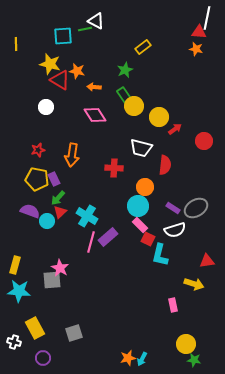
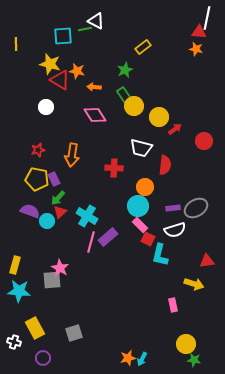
purple rectangle at (173, 208): rotated 40 degrees counterclockwise
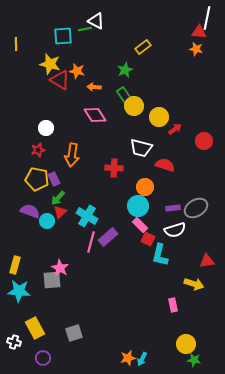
white circle at (46, 107): moved 21 px down
red semicircle at (165, 165): rotated 78 degrees counterclockwise
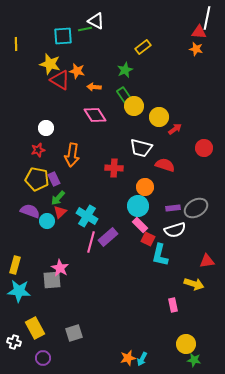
red circle at (204, 141): moved 7 px down
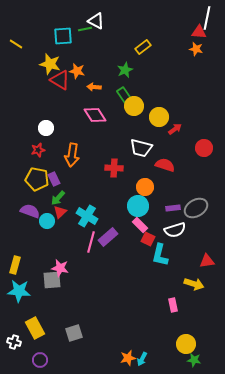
yellow line at (16, 44): rotated 56 degrees counterclockwise
pink star at (60, 268): rotated 18 degrees counterclockwise
purple circle at (43, 358): moved 3 px left, 2 px down
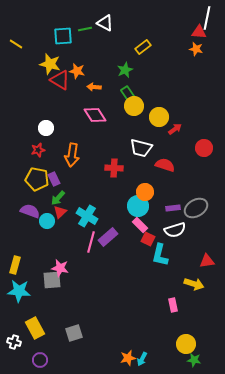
white triangle at (96, 21): moved 9 px right, 2 px down
green rectangle at (124, 95): moved 4 px right, 1 px up
orange circle at (145, 187): moved 5 px down
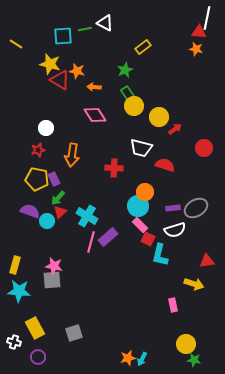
pink star at (60, 268): moved 6 px left, 2 px up
purple circle at (40, 360): moved 2 px left, 3 px up
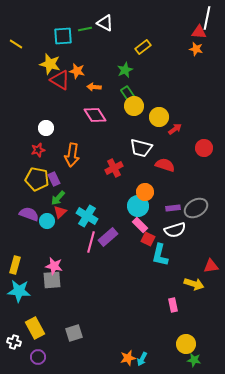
red cross at (114, 168): rotated 30 degrees counterclockwise
purple semicircle at (30, 211): moved 1 px left, 3 px down
red triangle at (207, 261): moved 4 px right, 5 px down
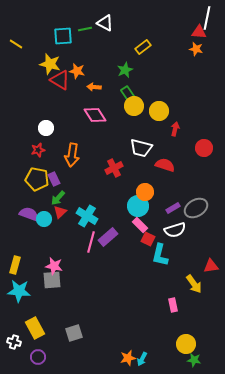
yellow circle at (159, 117): moved 6 px up
red arrow at (175, 129): rotated 40 degrees counterclockwise
purple rectangle at (173, 208): rotated 24 degrees counterclockwise
cyan circle at (47, 221): moved 3 px left, 2 px up
yellow arrow at (194, 284): rotated 36 degrees clockwise
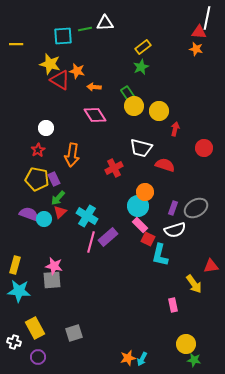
white triangle at (105, 23): rotated 30 degrees counterclockwise
yellow line at (16, 44): rotated 32 degrees counterclockwise
green star at (125, 70): moved 16 px right, 3 px up
red star at (38, 150): rotated 16 degrees counterclockwise
purple rectangle at (173, 208): rotated 40 degrees counterclockwise
